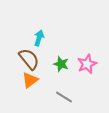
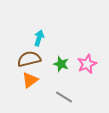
brown semicircle: rotated 65 degrees counterclockwise
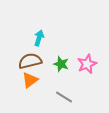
brown semicircle: moved 1 px right, 2 px down
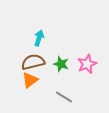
brown semicircle: moved 3 px right, 1 px down
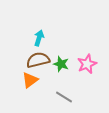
brown semicircle: moved 5 px right, 2 px up
